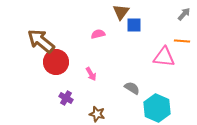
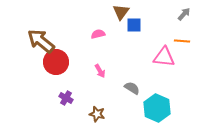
pink arrow: moved 9 px right, 3 px up
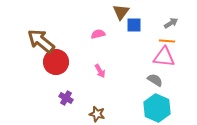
gray arrow: moved 13 px left, 9 px down; rotated 16 degrees clockwise
orange line: moved 15 px left
gray semicircle: moved 23 px right, 8 px up
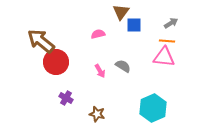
gray semicircle: moved 32 px left, 14 px up
cyan hexagon: moved 4 px left; rotated 12 degrees clockwise
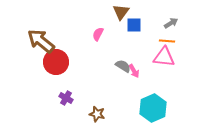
pink semicircle: rotated 48 degrees counterclockwise
pink arrow: moved 34 px right
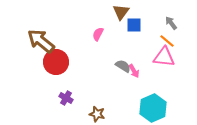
gray arrow: rotated 96 degrees counterclockwise
orange line: rotated 35 degrees clockwise
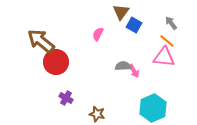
blue square: rotated 28 degrees clockwise
gray semicircle: rotated 35 degrees counterclockwise
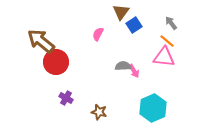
blue square: rotated 28 degrees clockwise
brown star: moved 2 px right, 2 px up
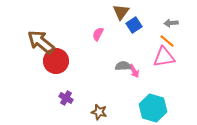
gray arrow: rotated 56 degrees counterclockwise
brown arrow: moved 1 px down
pink triangle: rotated 15 degrees counterclockwise
red circle: moved 1 px up
cyan hexagon: rotated 20 degrees counterclockwise
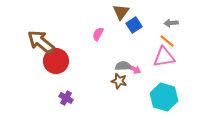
pink arrow: moved 2 px up; rotated 32 degrees counterclockwise
cyan hexagon: moved 11 px right, 11 px up
brown star: moved 20 px right, 31 px up
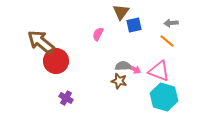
blue square: rotated 21 degrees clockwise
pink triangle: moved 5 px left, 14 px down; rotated 30 degrees clockwise
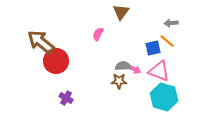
blue square: moved 19 px right, 23 px down
brown star: rotated 14 degrees counterclockwise
